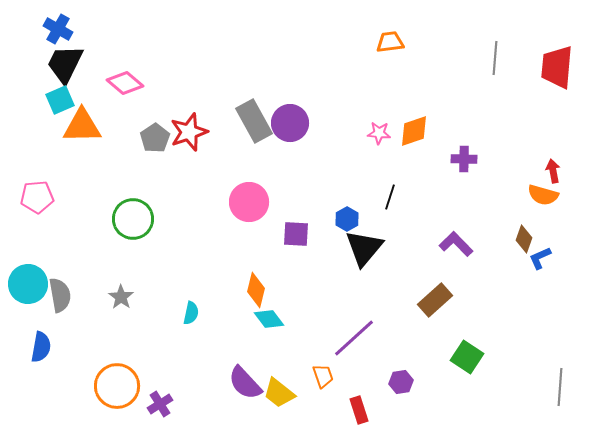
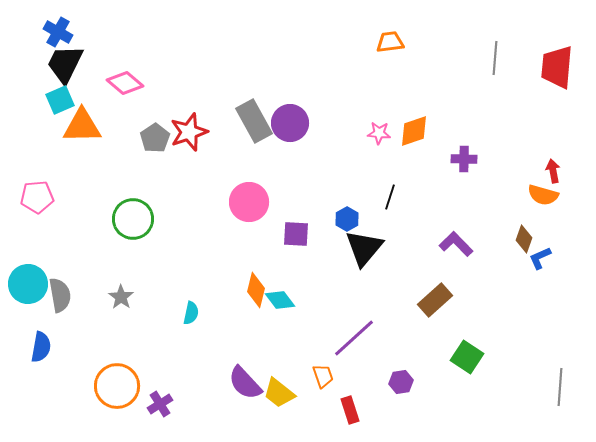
blue cross at (58, 29): moved 3 px down
cyan diamond at (269, 319): moved 11 px right, 19 px up
red rectangle at (359, 410): moved 9 px left
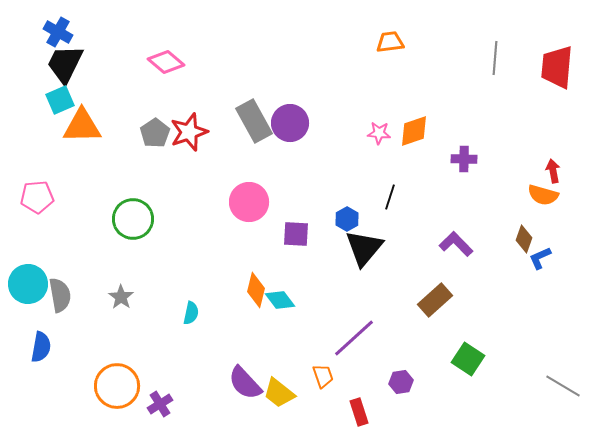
pink diamond at (125, 83): moved 41 px right, 21 px up
gray pentagon at (155, 138): moved 5 px up
green square at (467, 357): moved 1 px right, 2 px down
gray line at (560, 387): moved 3 px right, 1 px up; rotated 63 degrees counterclockwise
red rectangle at (350, 410): moved 9 px right, 2 px down
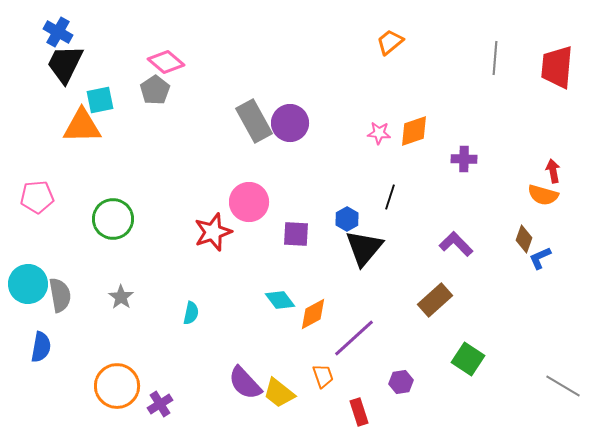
orange trapezoid at (390, 42): rotated 32 degrees counterclockwise
cyan square at (60, 100): moved 40 px right; rotated 12 degrees clockwise
red star at (189, 132): moved 24 px right, 100 px down
gray pentagon at (155, 133): moved 43 px up
green circle at (133, 219): moved 20 px left
orange diamond at (256, 290): moved 57 px right, 24 px down; rotated 48 degrees clockwise
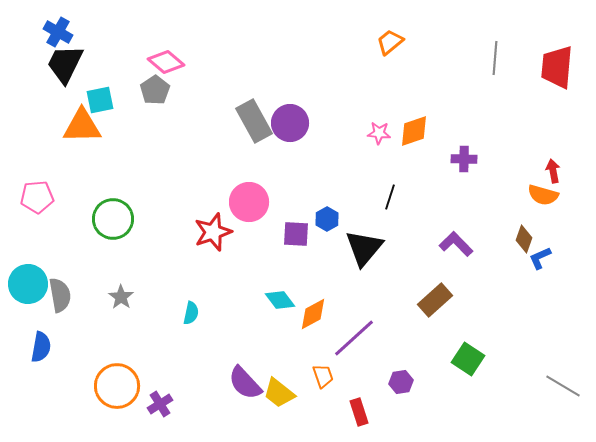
blue hexagon at (347, 219): moved 20 px left
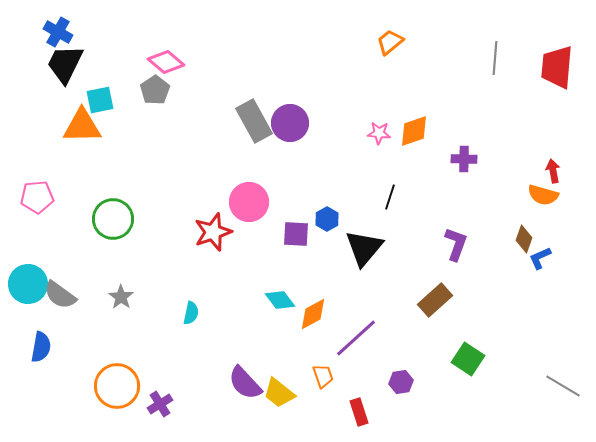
purple L-shape at (456, 244): rotated 64 degrees clockwise
gray semicircle at (60, 295): rotated 136 degrees clockwise
purple line at (354, 338): moved 2 px right
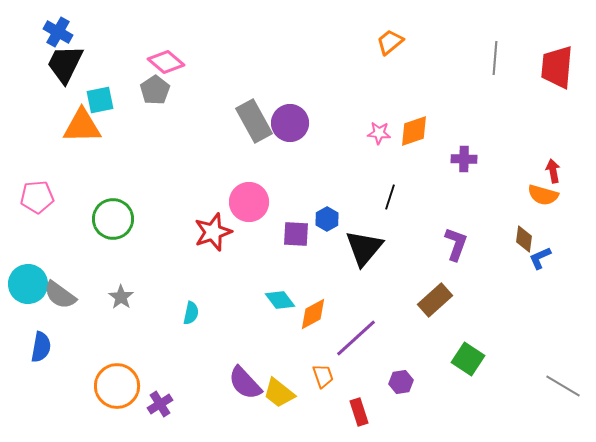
brown diamond at (524, 239): rotated 12 degrees counterclockwise
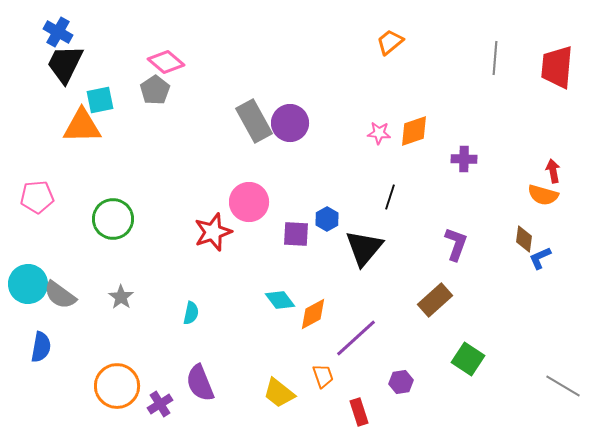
purple semicircle at (245, 383): moved 45 px left; rotated 21 degrees clockwise
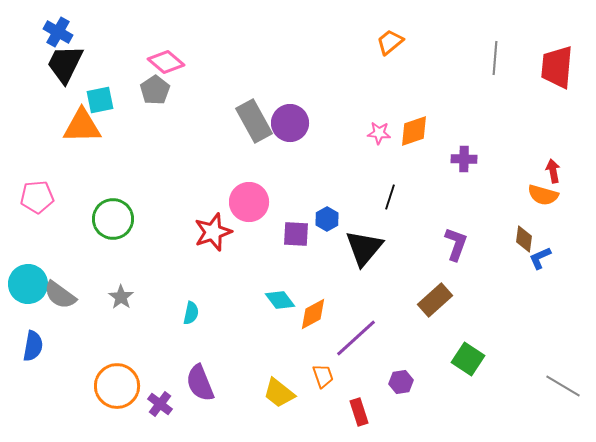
blue semicircle at (41, 347): moved 8 px left, 1 px up
purple cross at (160, 404): rotated 20 degrees counterclockwise
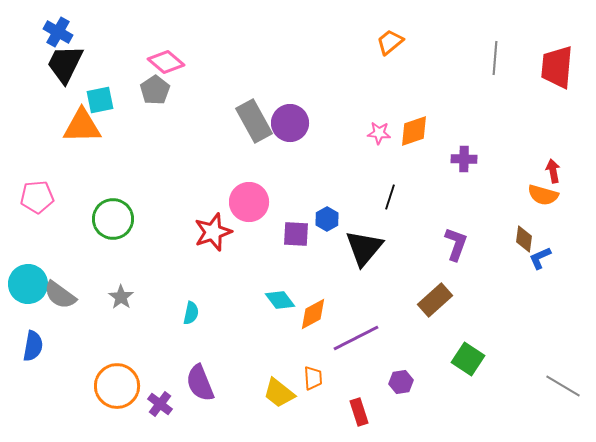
purple line at (356, 338): rotated 15 degrees clockwise
orange trapezoid at (323, 376): moved 10 px left, 2 px down; rotated 15 degrees clockwise
